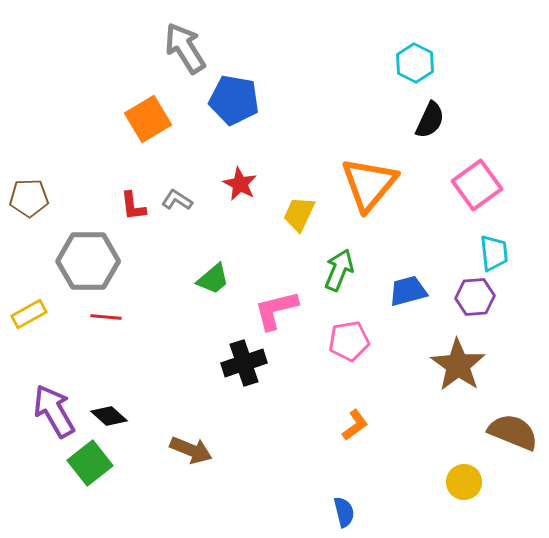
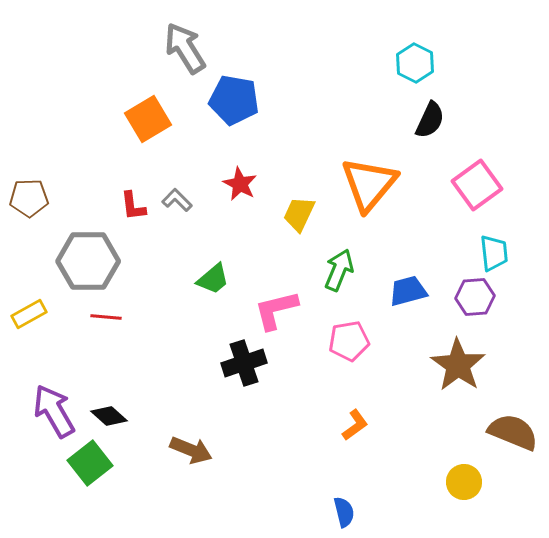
gray L-shape: rotated 12 degrees clockwise
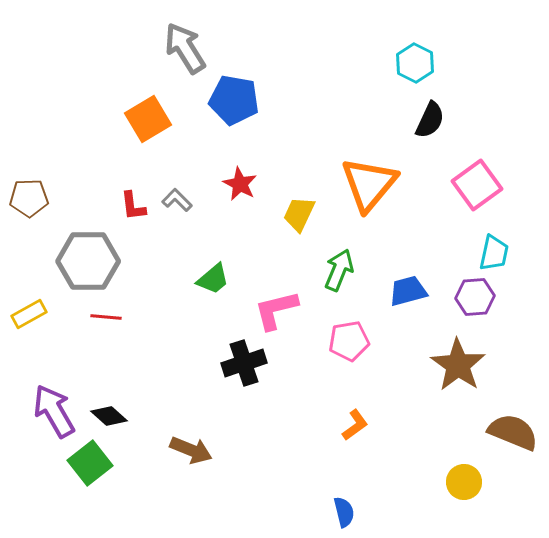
cyan trapezoid: rotated 18 degrees clockwise
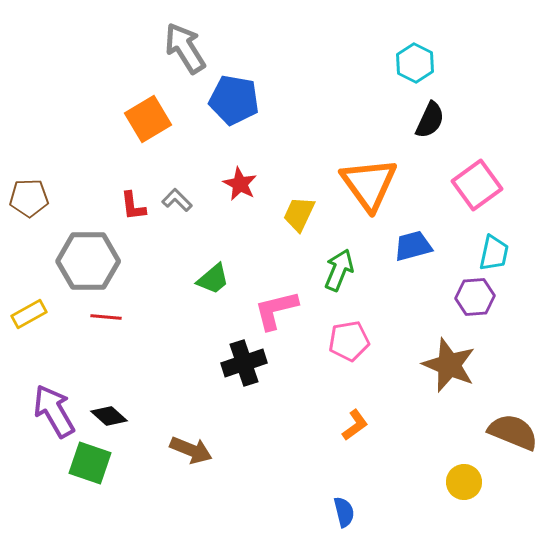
orange triangle: rotated 16 degrees counterclockwise
blue trapezoid: moved 5 px right, 45 px up
brown star: moved 9 px left; rotated 12 degrees counterclockwise
green square: rotated 33 degrees counterclockwise
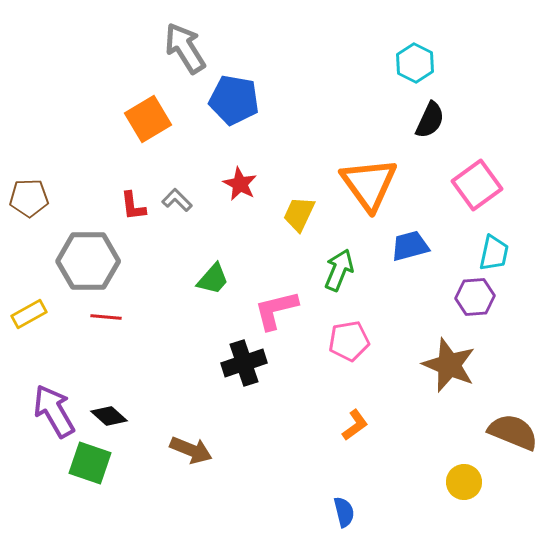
blue trapezoid: moved 3 px left
green trapezoid: rotated 9 degrees counterclockwise
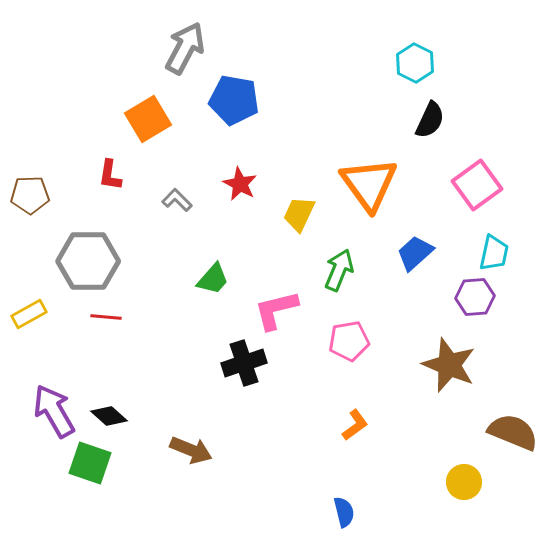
gray arrow: rotated 60 degrees clockwise
brown pentagon: moved 1 px right, 3 px up
red L-shape: moved 23 px left, 31 px up; rotated 16 degrees clockwise
blue trapezoid: moved 5 px right, 7 px down; rotated 27 degrees counterclockwise
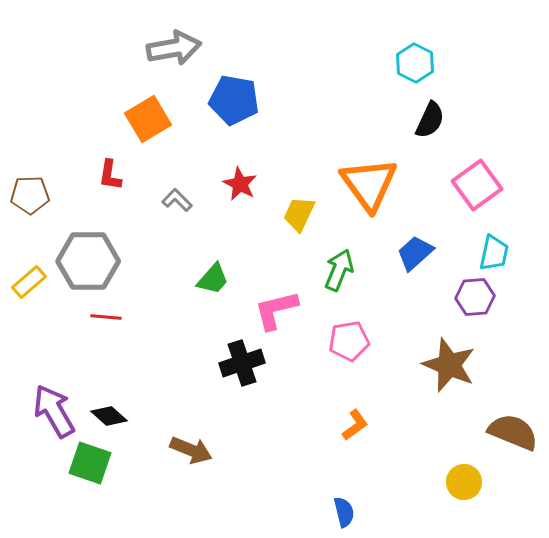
gray arrow: moved 11 px left; rotated 52 degrees clockwise
yellow rectangle: moved 32 px up; rotated 12 degrees counterclockwise
black cross: moved 2 px left
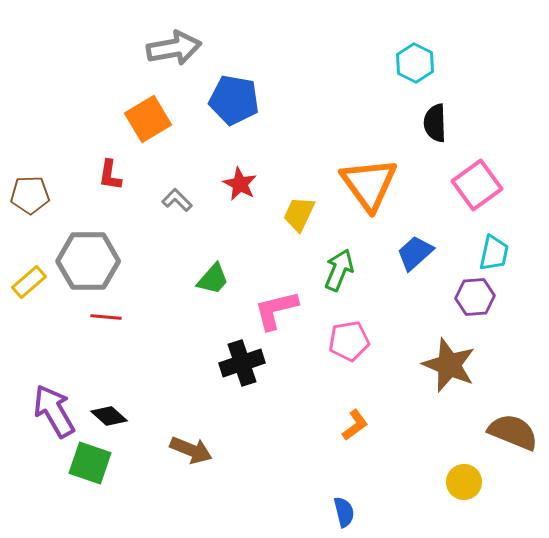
black semicircle: moved 5 px right, 3 px down; rotated 153 degrees clockwise
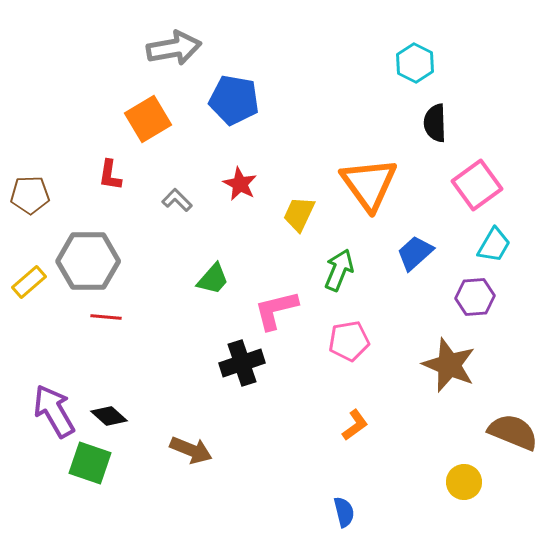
cyan trapezoid: moved 8 px up; rotated 18 degrees clockwise
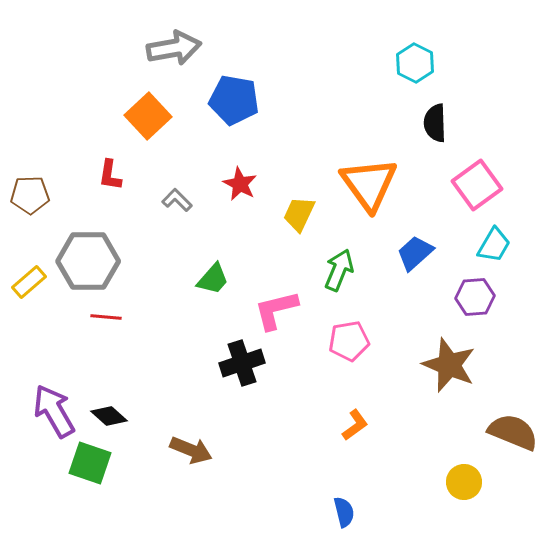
orange square: moved 3 px up; rotated 12 degrees counterclockwise
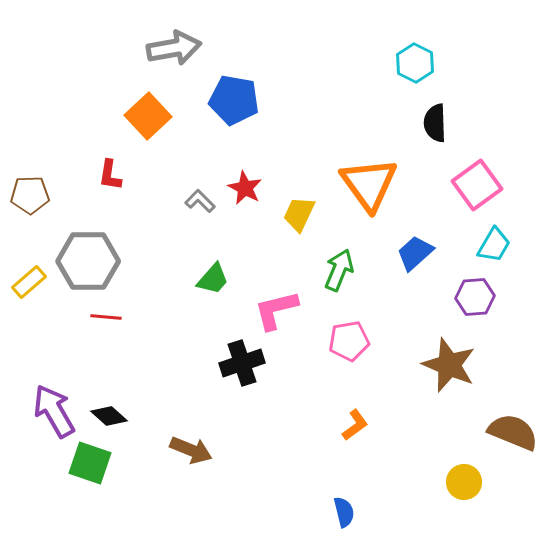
red star: moved 5 px right, 4 px down
gray L-shape: moved 23 px right, 1 px down
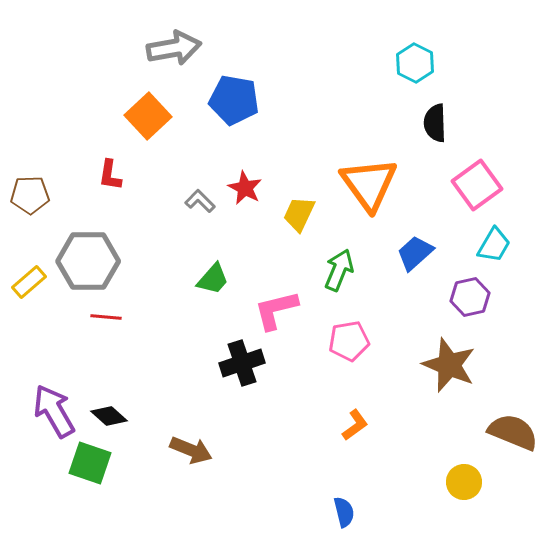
purple hexagon: moved 5 px left; rotated 9 degrees counterclockwise
